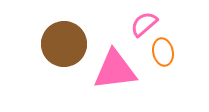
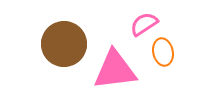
pink semicircle: rotated 8 degrees clockwise
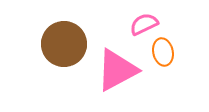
pink semicircle: rotated 8 degrees clockwise
pink triangle: moved 2 px right; rotated 21 degrees counterclockwise
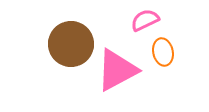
pink semicircle: moved 1 px right, 4 px up
brown circle: moved 7 px right
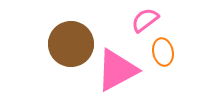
pink semicircle: rotated 12 degrees counterclockwise
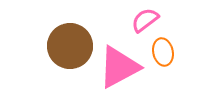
brown circle: moved 1 px left, 2 px down
pink triangle: moved 2 px right, 3 px up
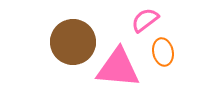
brown circle: moved 3 px right, 4 px up
pink triangle: moved 1 px left, 1 px down; rotated 33 degrees clockwise
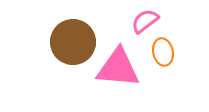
pink semicircle: moved 1 px down
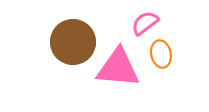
pink semicircle: moved 2 px down
orange ellipse: moved 2 px left, 2 px down
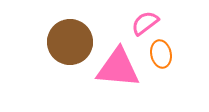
brown circle: moved 3 px left
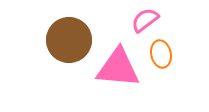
pink semicircle: moved 3 px up
brown circle: moved 1 px left, 2 px up
